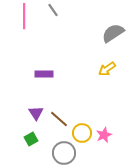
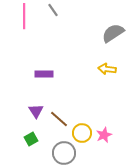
yellow arrow: rotated 42 degrees clockwise
purple triangle: moved 2 px up
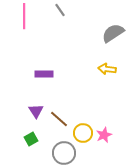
gray line: moved 7 px right
yellow circle: moved 1 px right
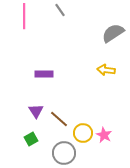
yellow arrow: moved 1 px left, 1 px down
pink star: rotated 21 degrees counterclockwise
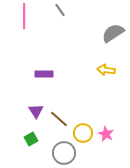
pink star: moved 2 px right, 1 px up
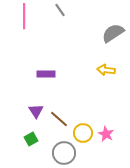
purple rectangle: moved 2 px right
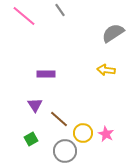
pink line: rotated 50 degrees counterclockwise
purple triangle: moved 1 px left, 6 px up
gray circle: moved 1 px right, 2 px up
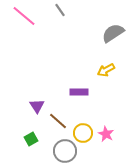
yellow arrow: rotated 36 degrees counterclockwise
purple rectangle: moved 33 px right, 18 px down
purple triangle: moved 2 px right, 1 px down
brown line: moved 1 px left, 2 px down
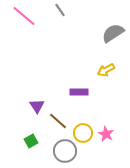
green square: moved 2 px down
